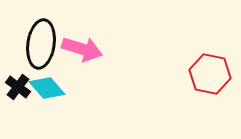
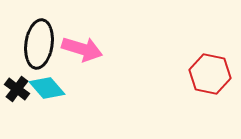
black ellipse: moved 2 px left
black cross: moved 1 px left, 2 px down
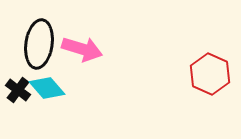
red hexagon: rotated 12 degrees clockwise
black cross: moved 1 px right, 1 px down
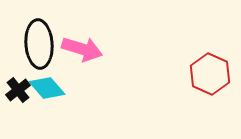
black ellipse: rotated 12 degrees counterclockwise
black cross: rotated 15 degrees clockwise
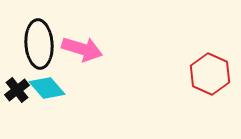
black cross: moved 1 px left
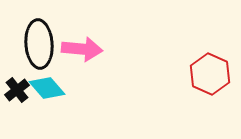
pink arrow: rotated 12 degrees counterclockwise
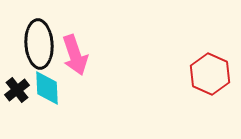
pink arrow: moved 7 px left, 6 px down; rotated 66 degrees clockwise
cyan diamond: rotated 39 degrees clockwise
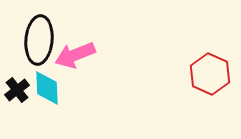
black ellipse: moved 4 px up; rotated 9 degrees clockwise
pink arrow: rotated 87 degrees clockwise
